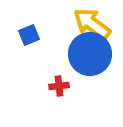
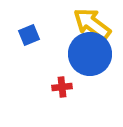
red cross: moved 3 px right, 1 px down
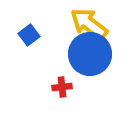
yellow arrow: moved 3 px left
blue square: rotated 15 degrees counterclockwise
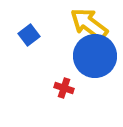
blue circle: moved 5 px right, 2 px down
red cross: moved 2 px right, 1 px down; rotated 24 degrees clockwise
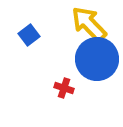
yellow arrow: rotated 9 degrees clockwise
blue circle: moved 2 px right, 3 px down
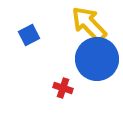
blue square: rotated 10 degrees clockwise
red cross: moved 1 px left
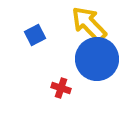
blue square: moved 6 px right
red cross: moved 2 px left
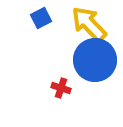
blue square: moved 6 px right, 17 px up
blue circle: moved 2 px left, 1 px down
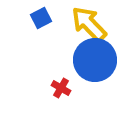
red cross: rotated 12 degrees clockwise
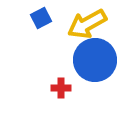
yellow arrow: moved 2 px left; rotated 75 degrees counterclockwise
red cross: rotated 30 degrees counterclockwise
